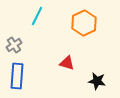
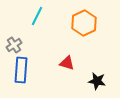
blue rectangle: moved 4 px right, 6 px up
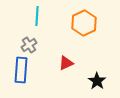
cyan line: rotated 24 degrees counterclockwise
gray cross: moved 15 px right
red triangle: moved 1 px left; rotated 42 degrees counterclockwise
black star: rotated 24 degrees clockwise
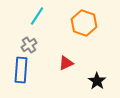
cyan line: rotated 30 degrees clockwise
orange hexagon: rotated 15 degrees counterclockwise
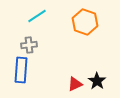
cyan line: rotated 24 degrees clockwise
orange hexagon: moved 1 px right, 1 px up
gray cross: rotated 28 degrees clockwise
red triangle: moved 9 px right, 21 px down
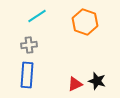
blue rectangle: moved 6 px right, 5 px down
black star: rotated 18 degrees counterclockwise
